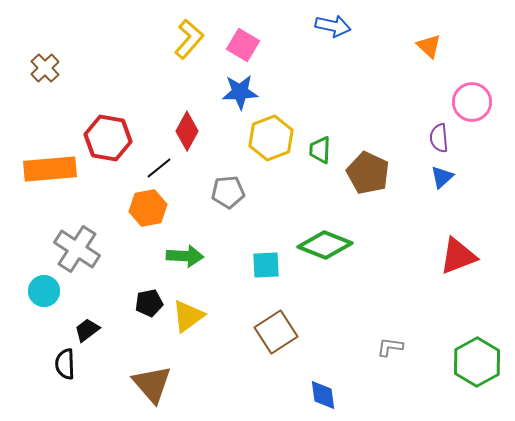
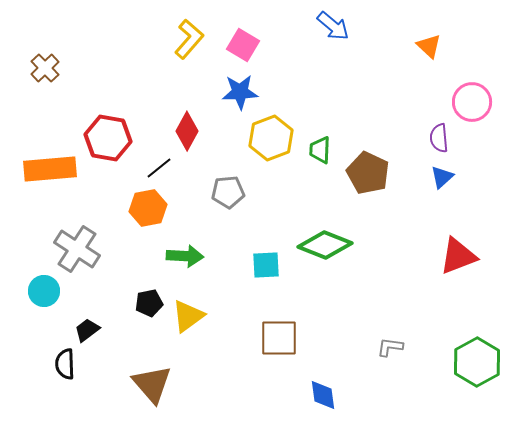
blue arrow: rotated 28 degrees clockwise
brown square: moved 3 px right, 6 px down; rotated 33 degrees clockwise
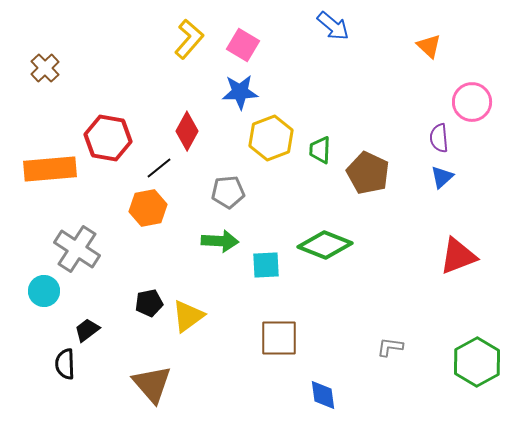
green arrow: moved 35 px right, 15 px up
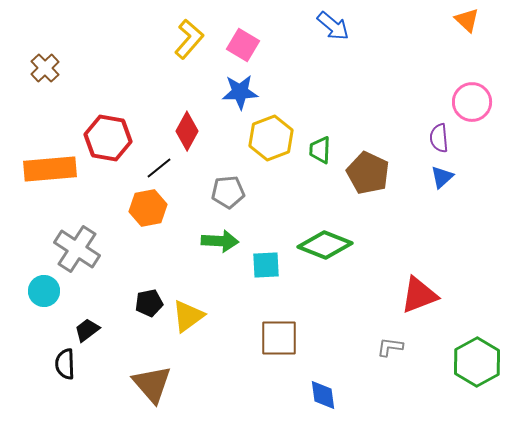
orange triangle: moved 38 px right, 26 px up
red triangle: moved 39 px left, 39 px down
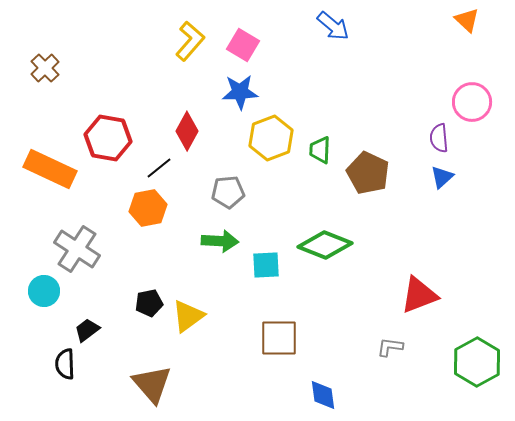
yellow L-shape: moved 1 px right, 2 px down
orange rectangle: rotated 30 degrees clockwise
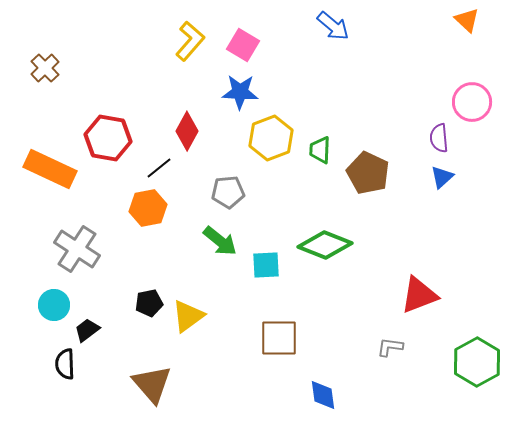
blue star: rotated 6 degrees clockwise
green arrow: rotated 36 degrees clockwise
cyan circle: moved 10 px right, 14 px down
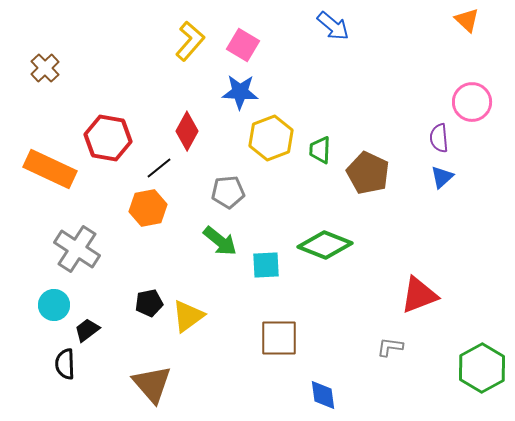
green hexagon: moved 5 px right, 6 px down
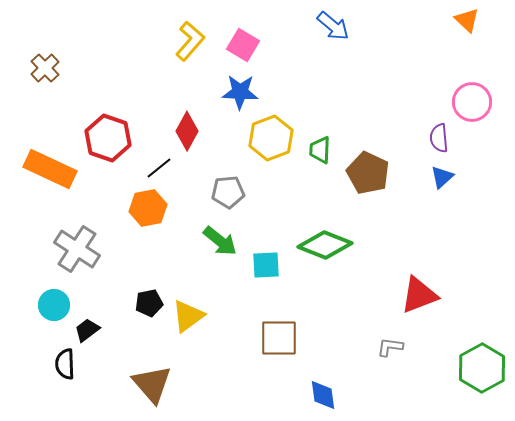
red hexagon: rotated 9 degrees clockwise
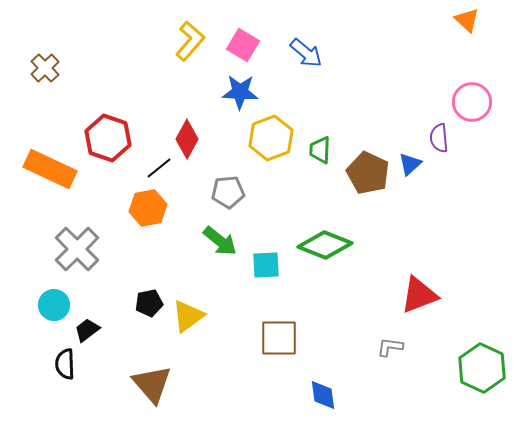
blue arrow: moved 27 px left, 27 px down
red diamond: moved 8 px down
blue triangle: moved 32 px left, 13 px up
gray cross: rotated 12 degrees clockwise
green hexagon: rotated 6 degrees counterclockwise
